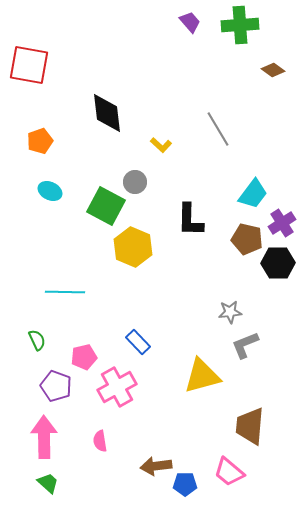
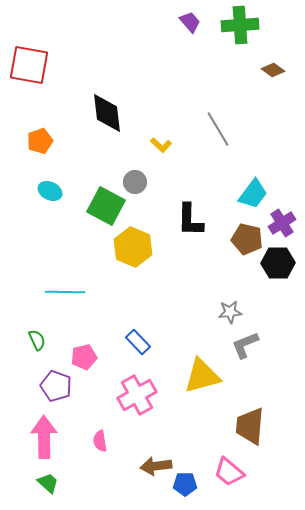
pink cross: moved 20 px right, 8 px down
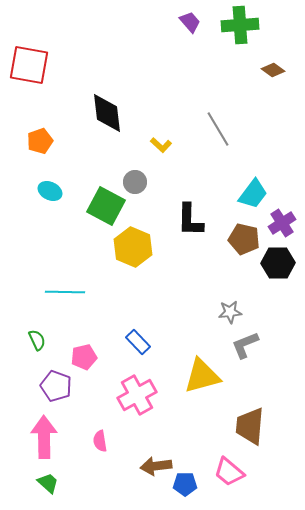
brown pentagon: moved 3 px left
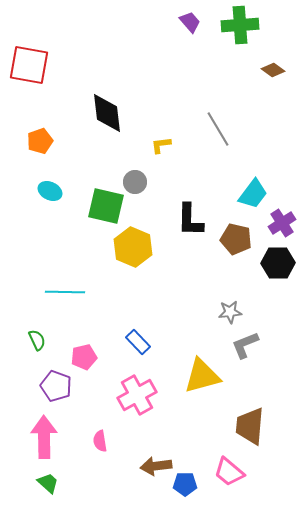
yellow L-shape: rotated 130 degrees clockwise
green square: rotated 15 degrees counterclockwise
brown pentagon: moved 8 px left
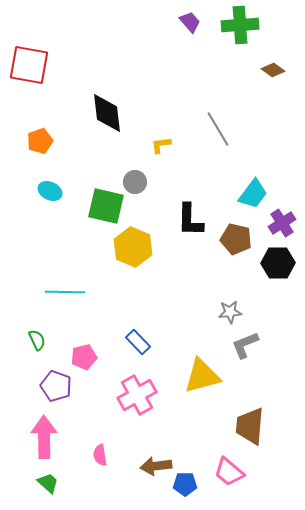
pink semicircle: moved 14 px down
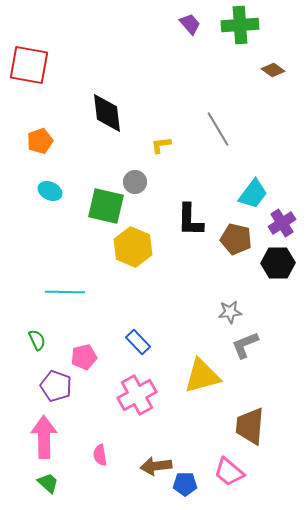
purple trapezoid: moved 2 px down
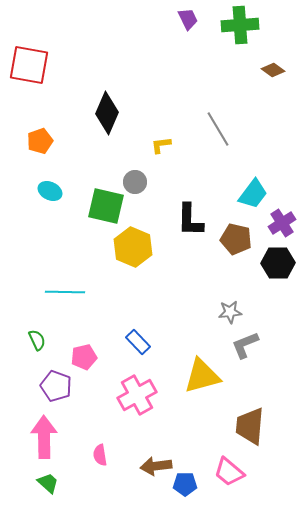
purple trapezoid: moved 2 px left, 5 px up; rotated 15 degrees clockwise
black diamond: rotated 30 degrees clockwise
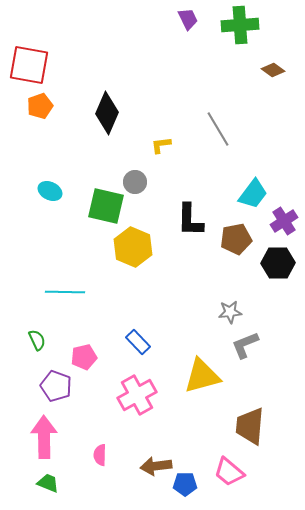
orange pentagon: moved 35 px up
purple cross: moved 2 px right, 2 px up
brown pentagon: rotated 24 degrees counterclockwise
pink semicircle: rotated 10 degrees clockwise
green trapezoid: rotated 20 degrees counterclockwise
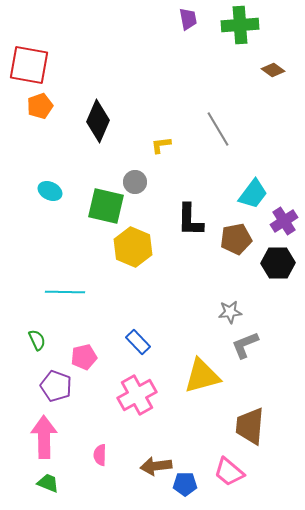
purple trapezoid: rotated 15 degrees clockwise
black diamond: moved 9 px left, 8 px down
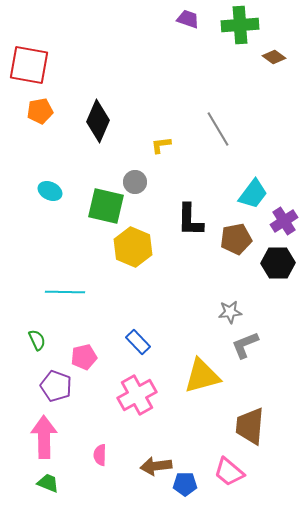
purple trapezoid: rotated 60 degrees counterclockwise
brown diamond: moved 1 px right, 13 px up
orange pentagon: moved 5 px down; rotated 10 degrees clockwise
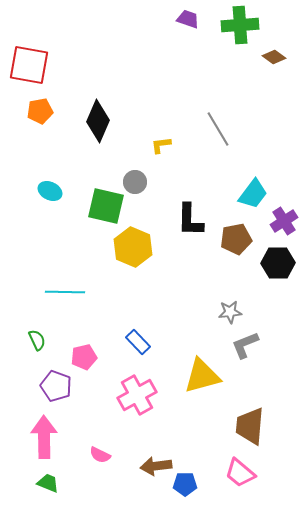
pink semicircle: rotated 65 degrees counterclockwise
pink trapezoid: moved 11 px right, 1 px down
